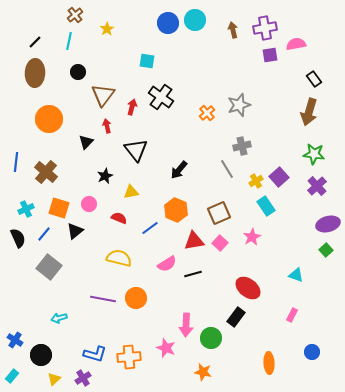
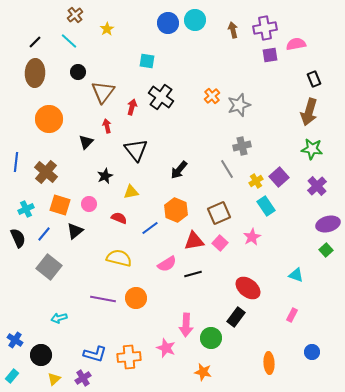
cyan line at (69, 41): rotated 60 degrees counterclockwise
black rectangle at (314, 79): rotated 14 degrees clockwise
brown triangle at (103, 95): moved 3 px up
orange cross at (207, 113): moved 5 px right, 17 px up
green star at (314, 154): moved 2 px left, 5 px up
orange square at (59, 208): moved 1 px right, 3 px up
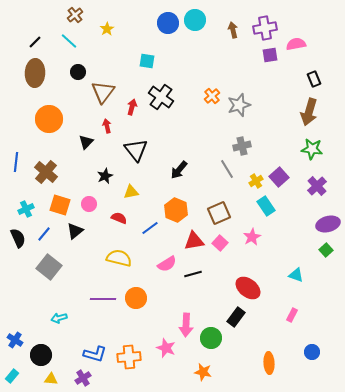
purple line at (103, 299): rotated 10 degrees counterclockwise
yellow triangle at (54, 379): moved 3 px left; rotated 48 degrees clockwise
